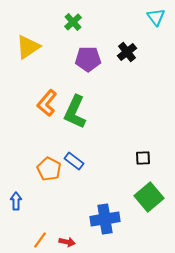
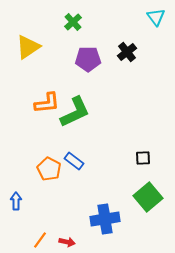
orange L-shape: rotated 136 degrees counterclockwise
green L-shape: rotated 140 degrees counterclockwise
green square: moved 1 px left
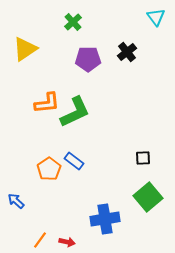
yellow triangle: moved 3 px left, 2 px down
orange pentagon: rotated 10 degrees clockwise
blue arrow: rotated 48 degrees counterclockwise
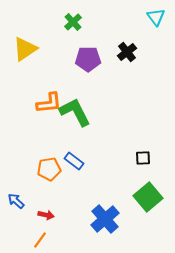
orange L-shape: moved 2 px right
green L-shape: rotated 92 degrees counterclockwise
orange pentagon: rotated 25 degrees clockwise
blue cross: rotated 32 degrees counterclockwise
red arrow: moved 21 px left, 27 px up
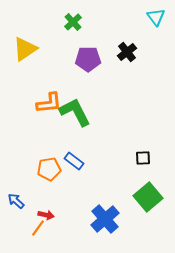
orange line: moved 2 px left, 12 px up
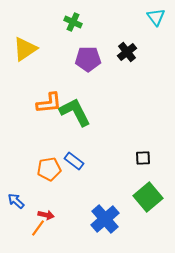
green cross: rotated 24 degrees counterclockwise
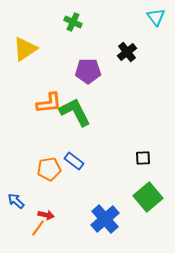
purple pentagon: moved 12 px down
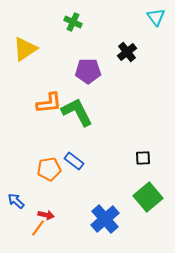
green L-shape: moved 2 px right
